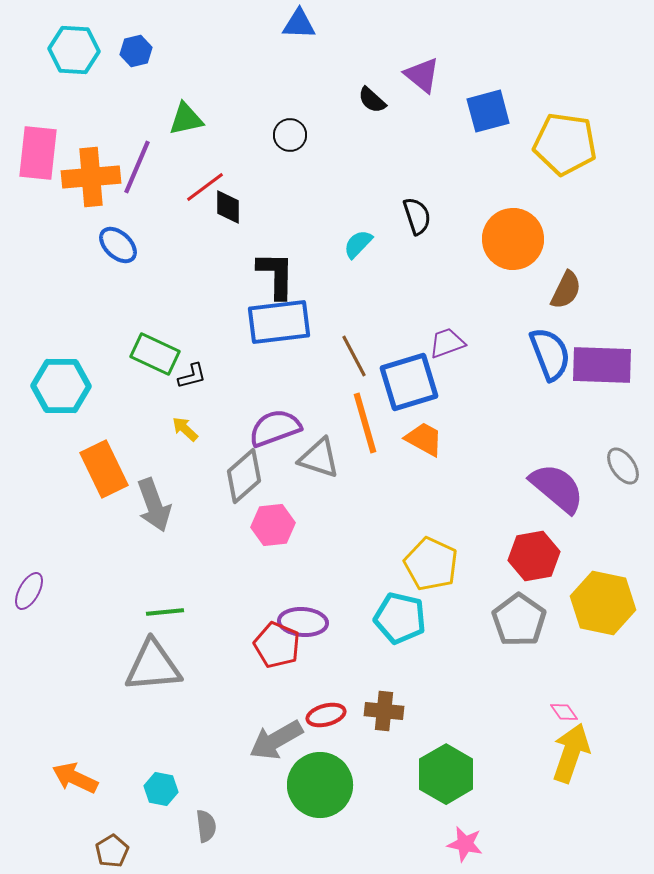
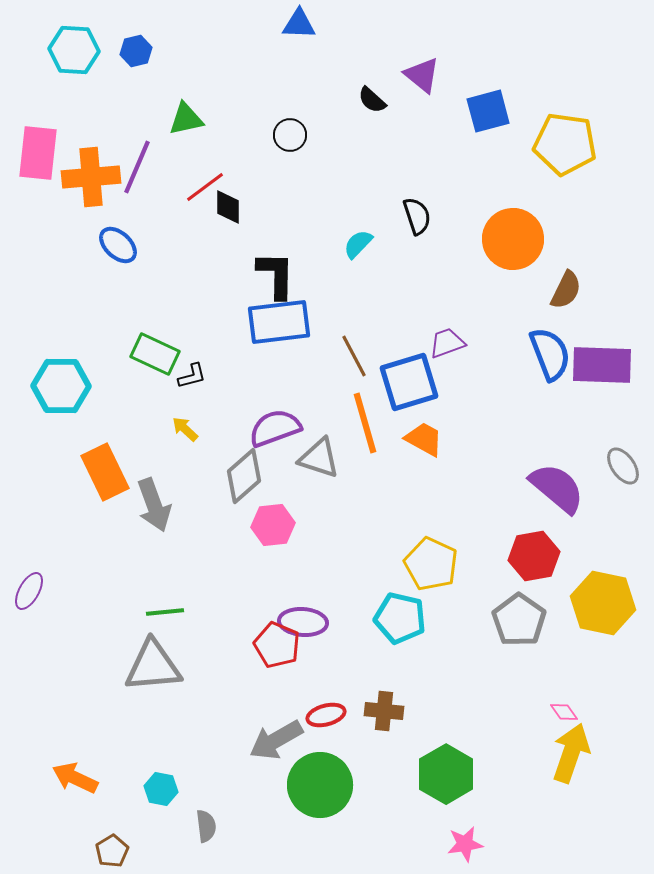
orange rectangle at (104, 469): moved 1 px right, 3 px down
pink star at (465, 844): rotated 21 degrees counterclockwise
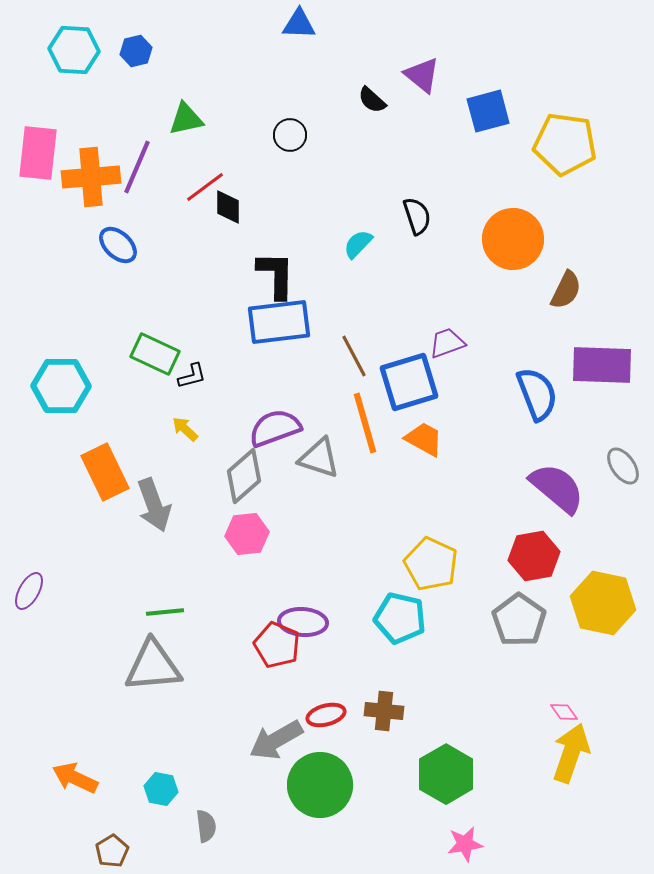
blue semicircle at (550, 354): moved 13 px left, 40 px down
pink hexagon at (273, 525): moved 26 px left, 9 px down
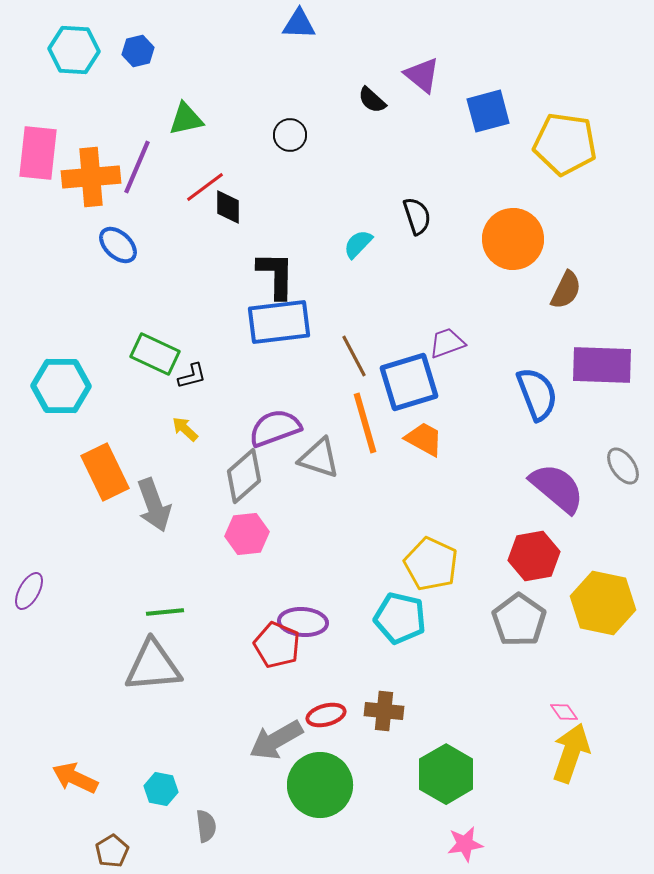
blue hexagon at (136, 51): moved 2 px right
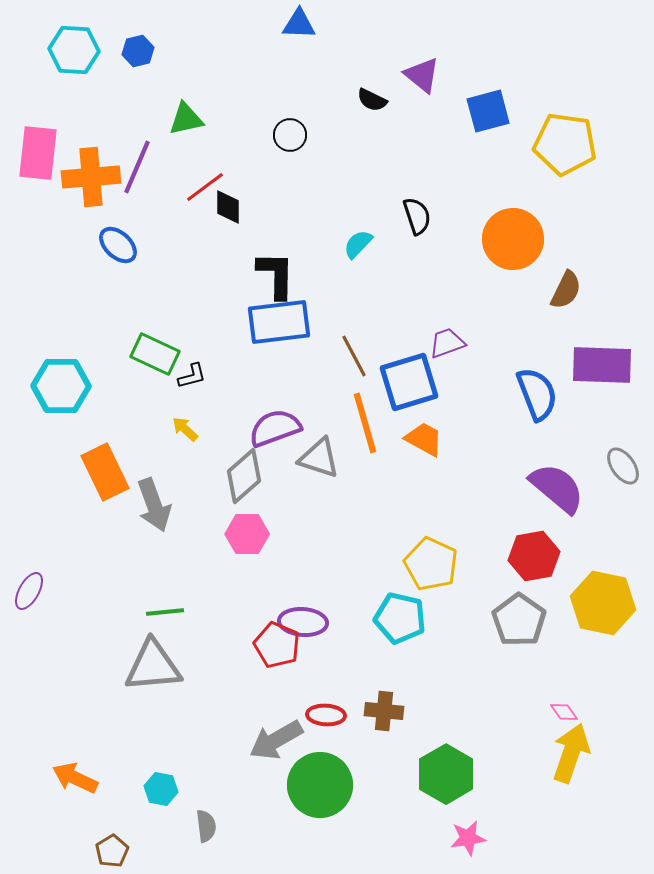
black semicircle at (372, 100): rotated 16 degrees counterclockwise
pink hexagon at (247, 534): rotated 6 degrees clockwise
red ellipse at (326, 715): rotated 18 degrees clockwise
pink star at (465, 844): moved 3 px right, 6 px up
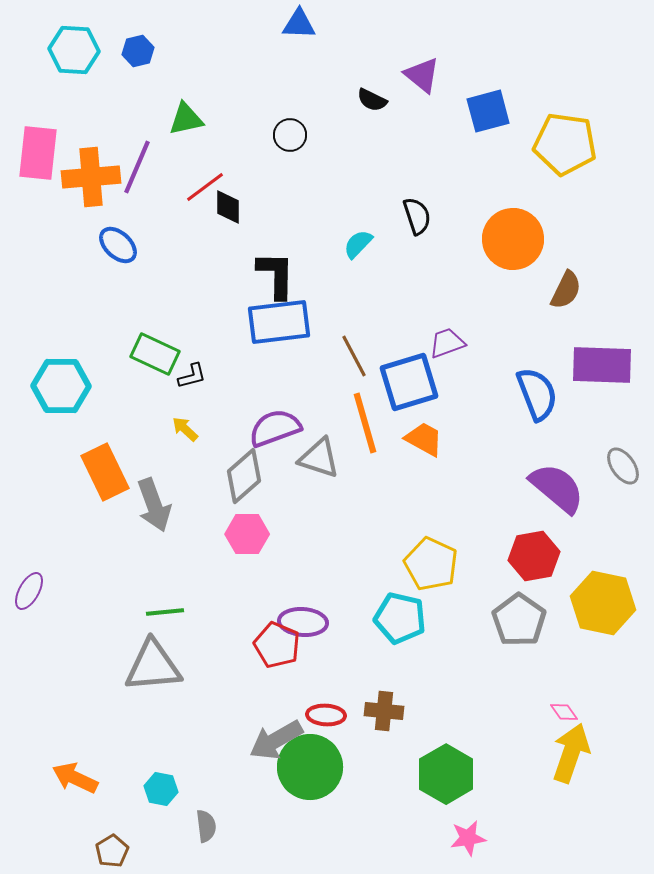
green circle at (320, 785): moved 10 px left, 18 px up
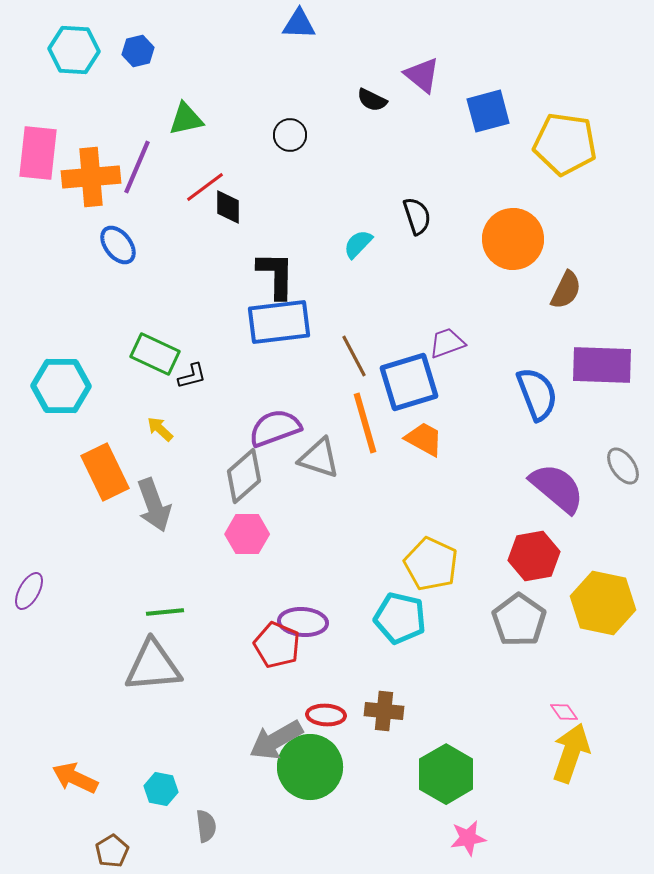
blue ellipse at (118, 245): rotated 9 degrees clockwise
yellow arrow at (185, 429): moved 25 px left
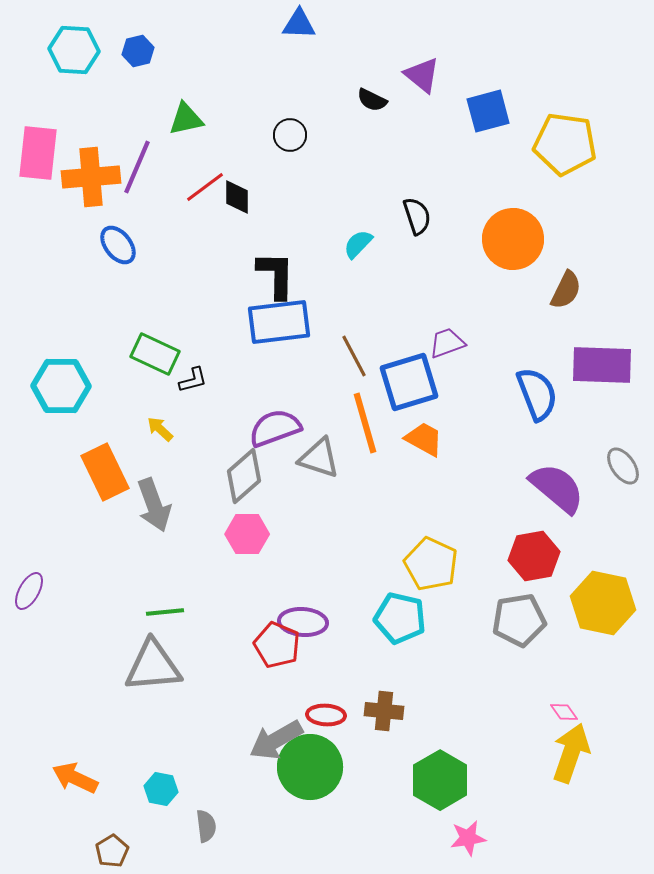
black diamond at (228, 207): moved 9 px right, 10 px up
black L-shape at (192, 376): moved 1 px right, 4 px down
gray pentagon at (519, 620): rotated 28 degrees clockwise
green hexagon at (446, 774): moved 6 px left, 6 px down
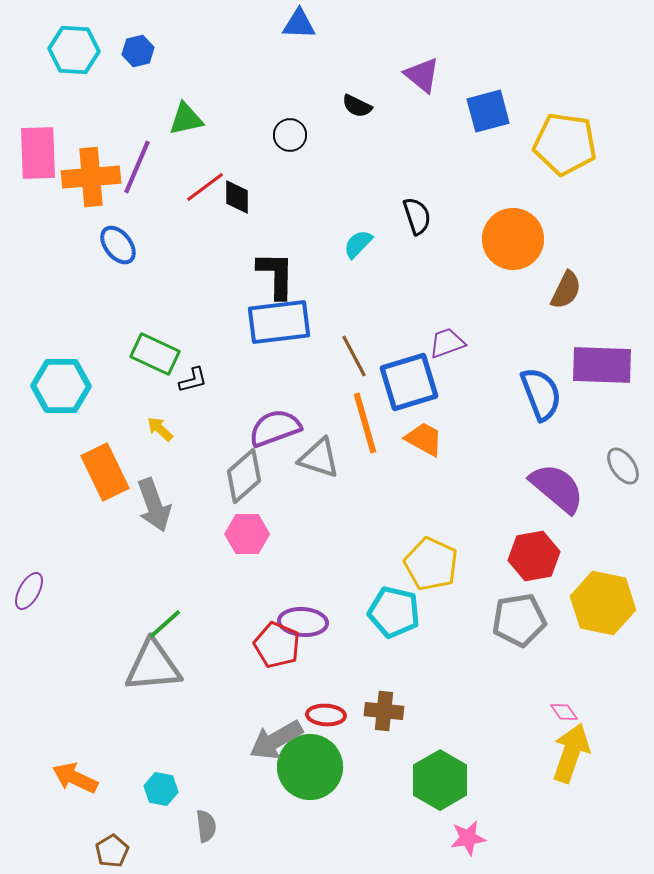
black semicircle at (372, 100): moved 15 px left, 6 px down
pink rectangle at (38, 153): rotated 8 degrees counterclockwise
blue semicircle at (537, 394): moved 4 px right
green line at (165, 612): moved 12 px down; rotated 36 degrees counterclockwise
cyan pentagon at (400, 618): moved 6 px left, 6 px up
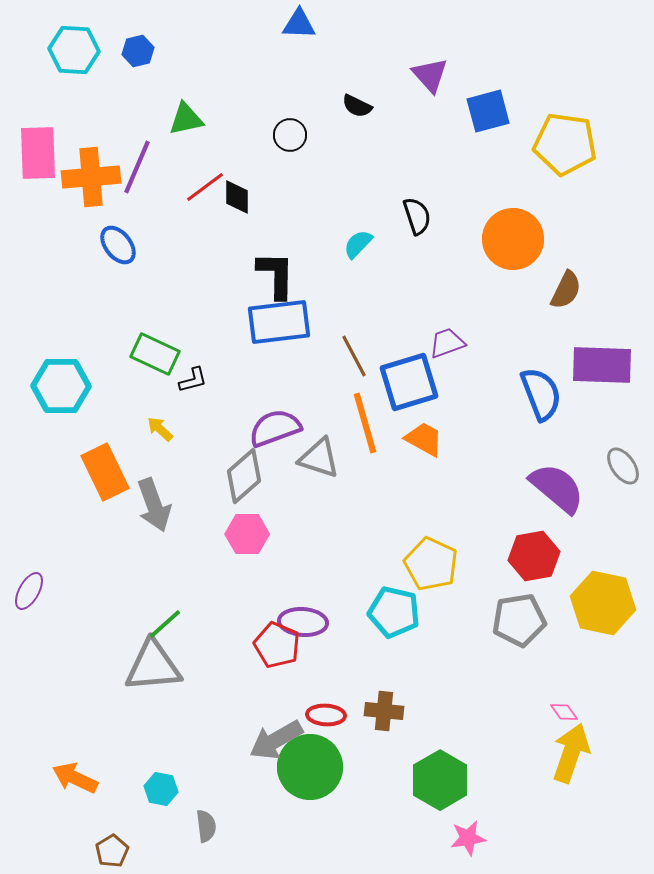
purple triangle at (422, 75): moved 8 px right; rotated 9 degrees clockwise
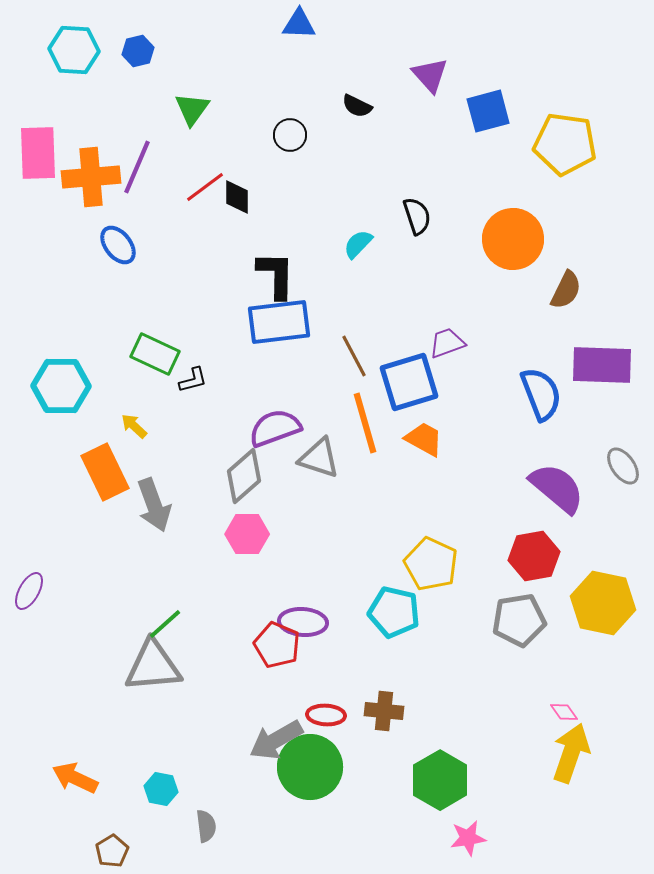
green triangle at (186, 119): moved 6 px right, 10 px up; rotated 42 degrees counterclockwise
yellow arrow at (160, 429): moved 26 px left, 3 px up
